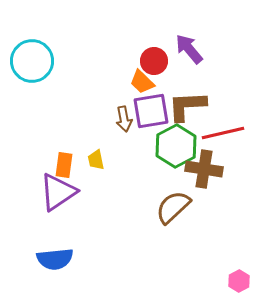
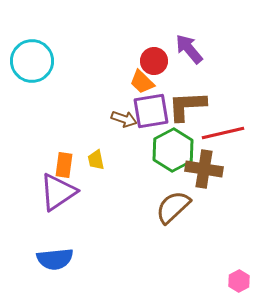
brown arrow: rotated 60 degrees counterclockwise
green hexagon: moved 3 px left, 4 px down
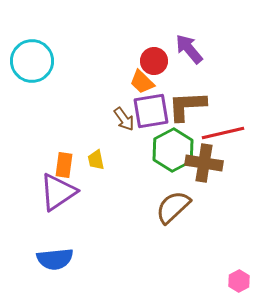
brown arrow: rotated 35 degrees clockwise
brown cross: moved 6 px up
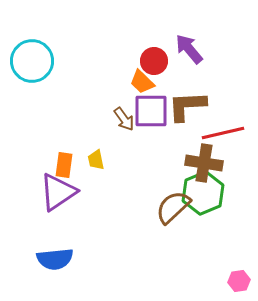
purple square: rotated 9 degrees clockwise
green hexagon: moved 30 px right, 43 px down; rotated 6 degrees clockwise
pink hexagon: rotated 20 degrees clockwise
